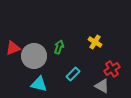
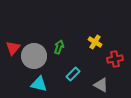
red triangle: rotated 28 degrees counterclockwise
red cross: moved 3 px right, 10 px up; rotated 21 degrees clockwise
gray triangle: moved 1 px left, 1 px up
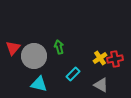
yellow cross: moved 5 px right, 16 px down; rotated 24 degrees clockwise
green arrow: rotated 32 degrees counterclockwise
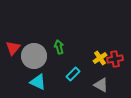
cyan triangle: moved 1 px left, 2 px up; rotated 12 degrees clockwise
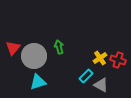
red cross: moved 3 px right, 1 px down; rotated 28 degrees clockwise
cyan rectangle: moved 13 px right, 2 px down
cyan triangle: rotated 42 degrees counterclockwise
